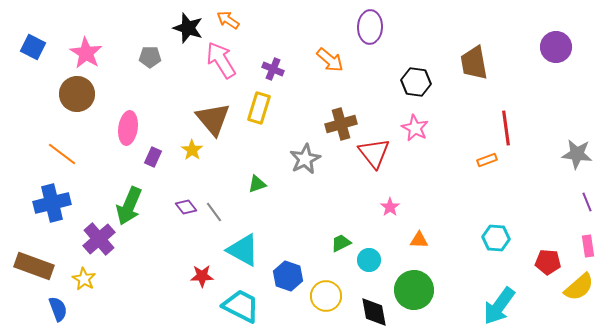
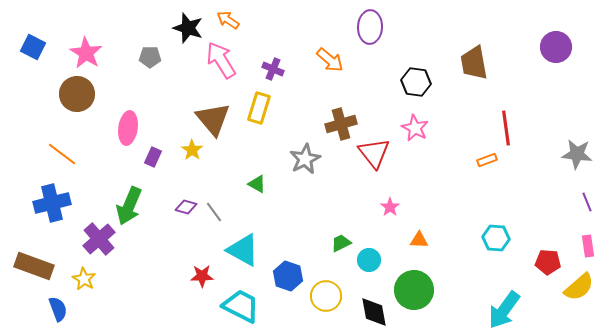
green triangle at (257, 184): rotated 48 degrees clockwise
purple diamond at (186, 207): rotated 35 degrees counterclockwise
cyan arrow at (499, 306): moved 5 px right, 4 px down
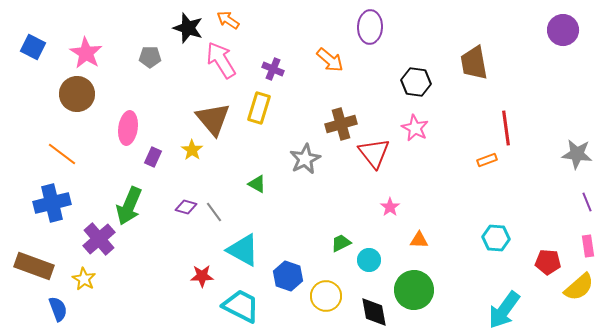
purple circle at (556, 47): moved 7 px right, 17 px up
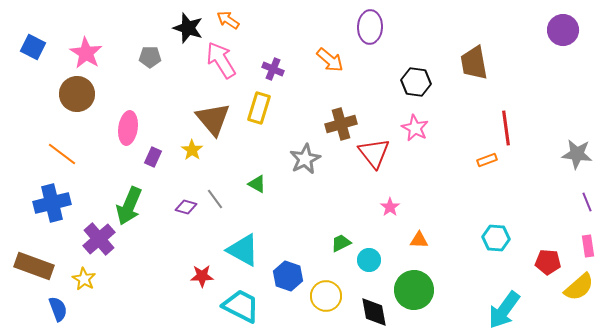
gray line at (214, 212): moved 1 px right, 13 px up
